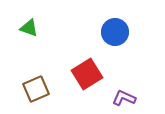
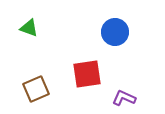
red square: rotated 24 degrees clockwise
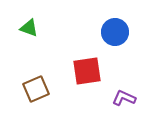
red square: moved 3 px up
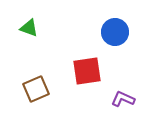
purple L-shape: moved 1 px left, 1 px down
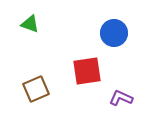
green triangle: moved 1 px right, 4 px up
blue circle: moved 1 px left, 1 px down
purple L-shape: moved 2 px left, 1 px up
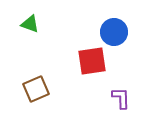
blue circle: moved 1 px up
red square: moved 5 px right, 10 px up
purple L-shape: rotated 65 degrees clockwise
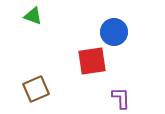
green triangle: moved 3 px right, 8 px up
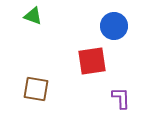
blue circle: moved 6 px up
brown square: rotated 32 degrees clockwise
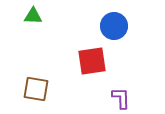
green triangle: rotated 18 degrees counterclockwise
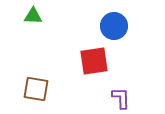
red square: moved 2 px right
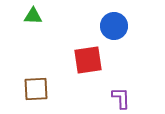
red square: moved 6 px left, 1 px up
brown square: rotated 12 degrees counterclockwise
